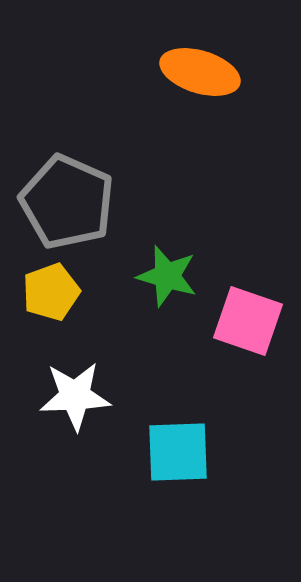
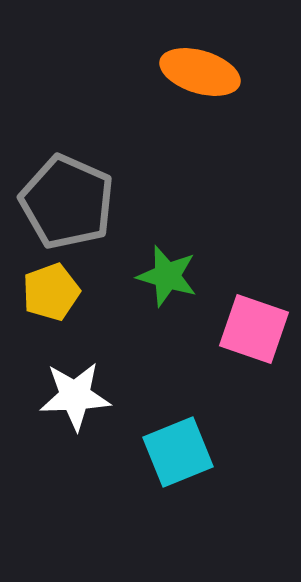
pink square: moved 6 px right, 8 px down
cyan square: rotated 20 degrees counterclockwise
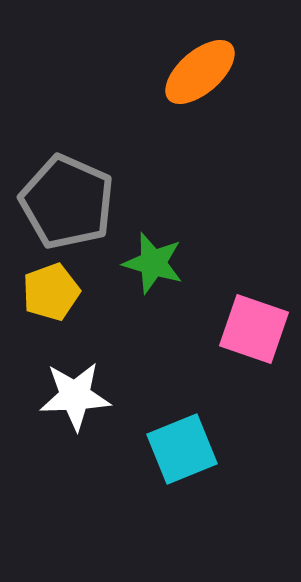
orange ellipse: rotated 58 degrees counterclockwise
green star: moved 14 px left, 13 px up
cyan square: moved 4 px right, 3 px up
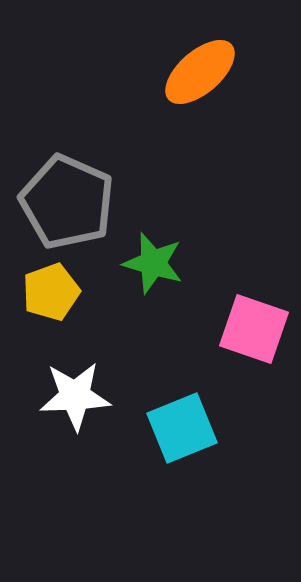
cyan square: moved 21 px up
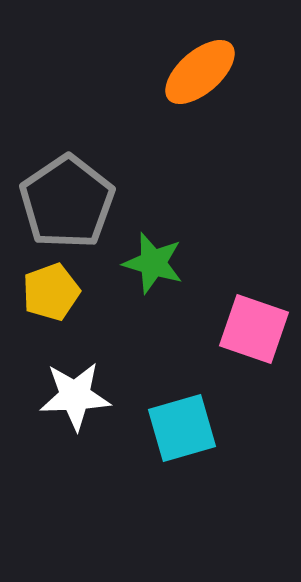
gray pentagon: rotated 14 degrees clockwise
cyan square: rotated 6 degrees clockwise
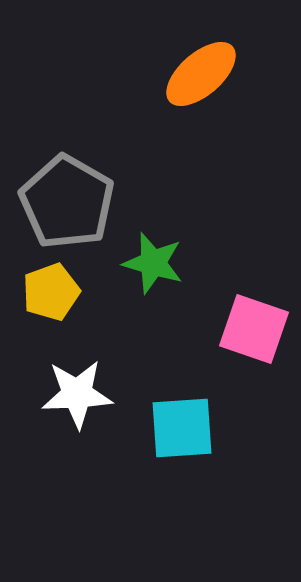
orange ellipse: moved 1 px right, 2 px down
gray pentagon: rotated 8 degrees counterclockwise
white star: moved 2 px right, 2 px up
cyan square: rotated 12 degrees clockwise
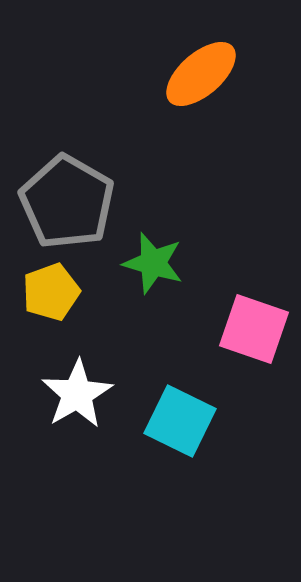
white star: rotated 28 degrees counterclockwise
cyan square: moved 2 px left, 7 px up; rotated 30 degrees clockwise
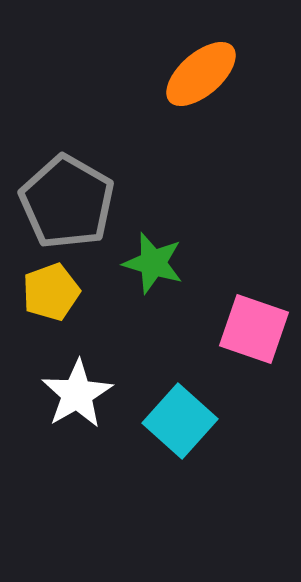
cyan square: rotated 16 degrees clockwise
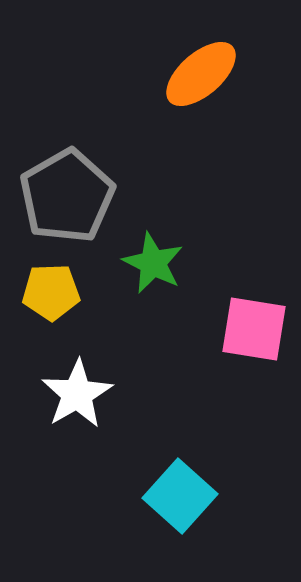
gray pentagon: moved 6 px up; rotated 12 degrees clockwise
green star: rotated 10 degrees clockwise
yellow pentagon: rotated 18 degrees clockwise
pink square: rotated 10 degrees counterclockwise
cyan square: moved 75 px down
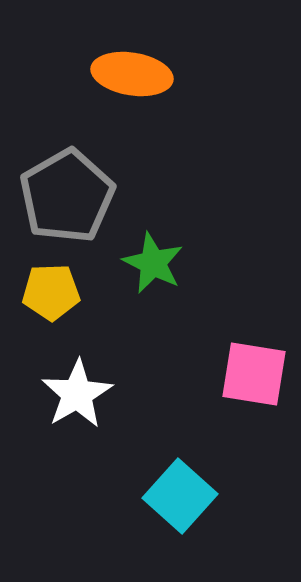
orange ellipse: moved 69 px left; rotated 50 degrees clockwise
pink square: moved 45 px down
